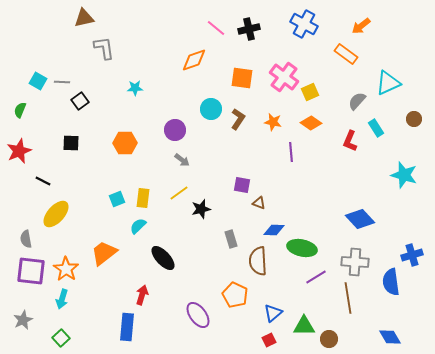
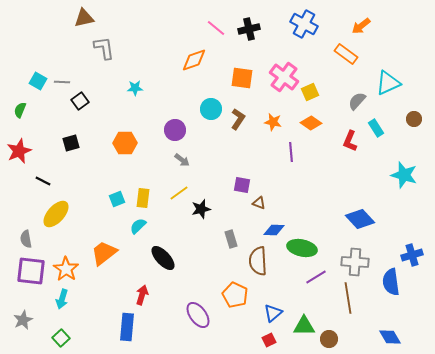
black square at (71, 143): rotated 18 degrees counterclockwise
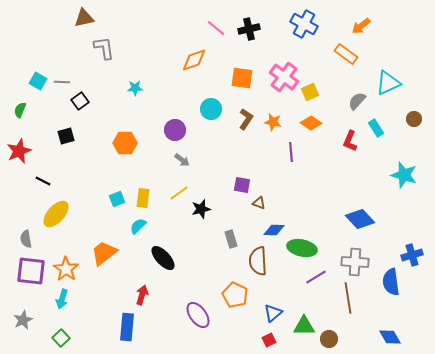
brown L-shape at (238, 119): moved 8 px right
black square at (71, 143): moved 5 px left, 7 px up
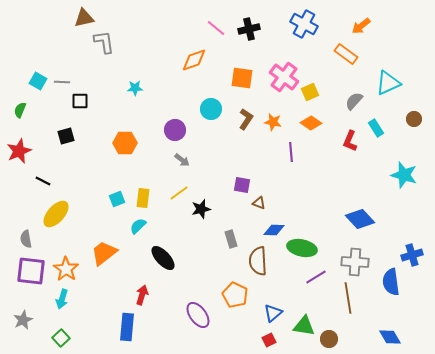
gray L-shape at (104, 48): moved 6 px up
black square at (80, 101): rotated 36 degrees clockwise
gray semicircle at (357, 101): moved 3 px left
green triangle at (304, 326): rotated 10 degrees clockwise
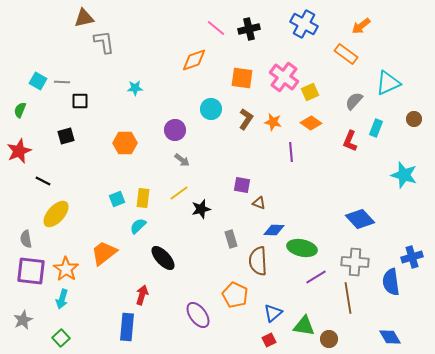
cyan rectangle at (376, 128): rotated 54 degrees clockwise
blue cross at (412, 255): moved 2 px down
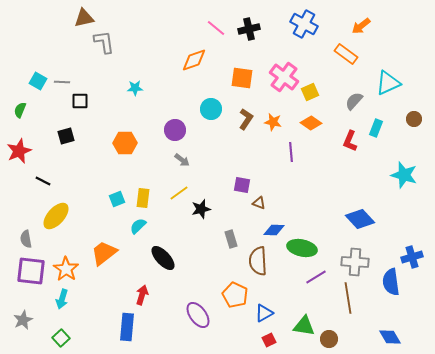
yellow ellipse at (56, 214): moved 2 px down
blue triangle at (273, 313): moved 9 px left; rotated 12 degrees clockwise
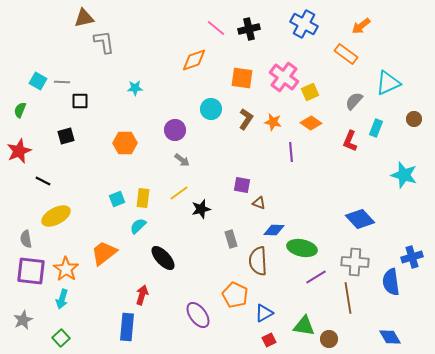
yellow ellipse at (56, 216): rotated 20 degrees clockwise
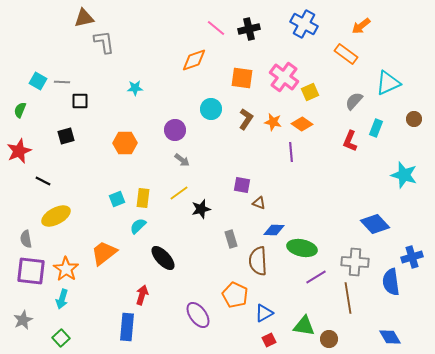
orange diamond at (311, 123): moved 9 px left, 1 px down
blue diamond at (360, 219): moved 15 px right, 5 px down
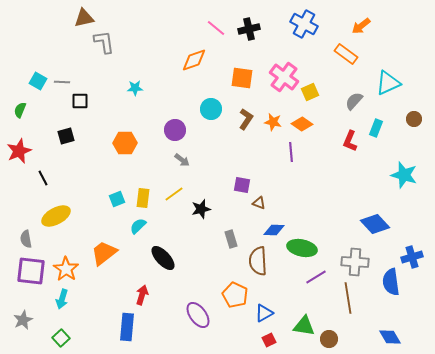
black line at (43, 181): moved 3 px up; rotated 35 degrees clockwise
yellow line at (179, 193): moved 5 px left, 1 px down
